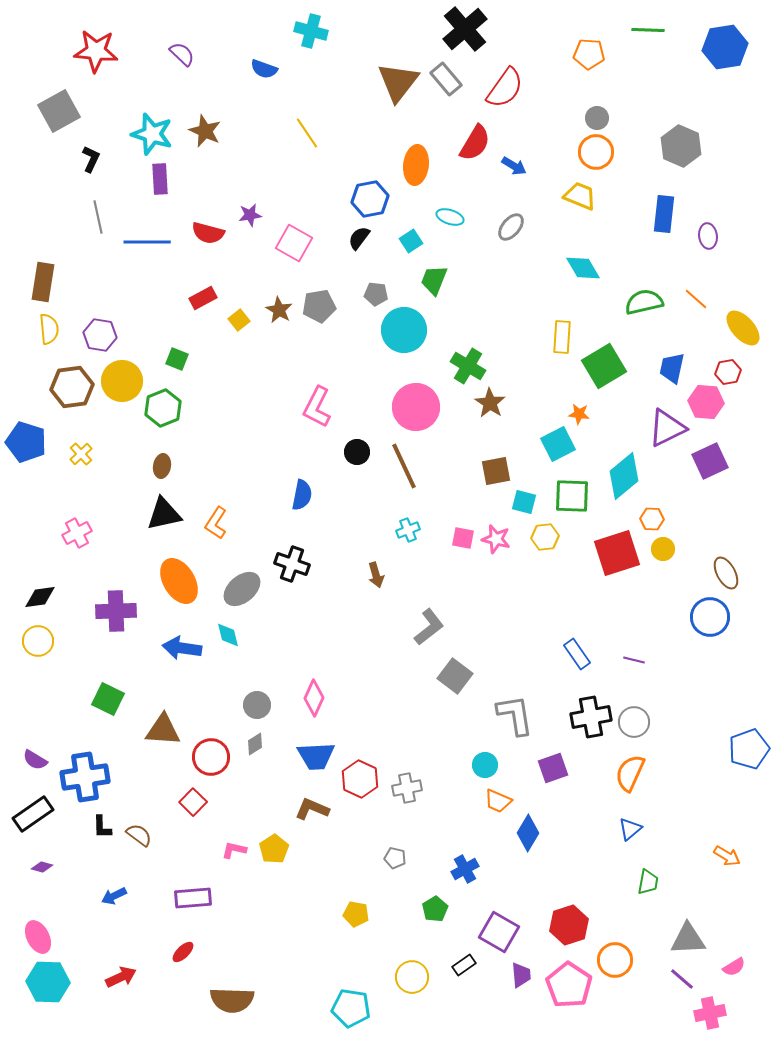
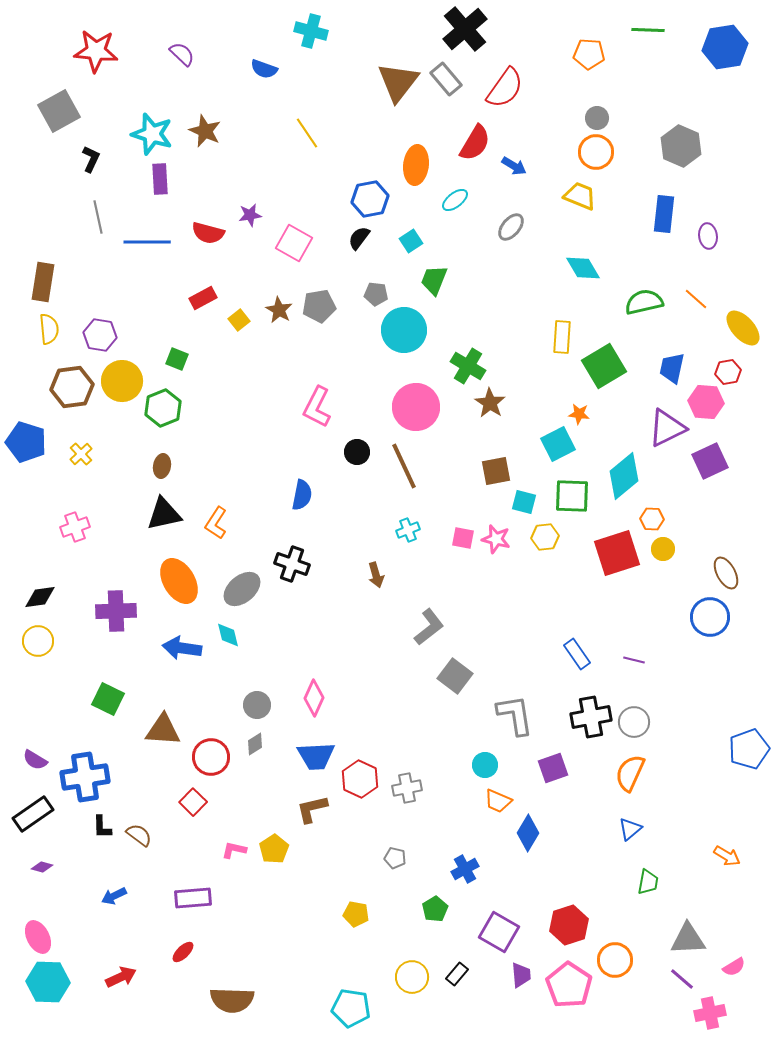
cyan ellipse at (450, 217): moved 5 px right, 17 px up; rotated 56 degrees counterclockwise
pink cross at (77, 533): moved 2 px left, 6 px up; rotated 8 degrees clockwise
brown L-shape at (312, 809): rotated 36 degrees counterclockwise
black rectangle at (464, 965): moved 7 px left, 9 px down; rotated 15 degrees counterclockwise
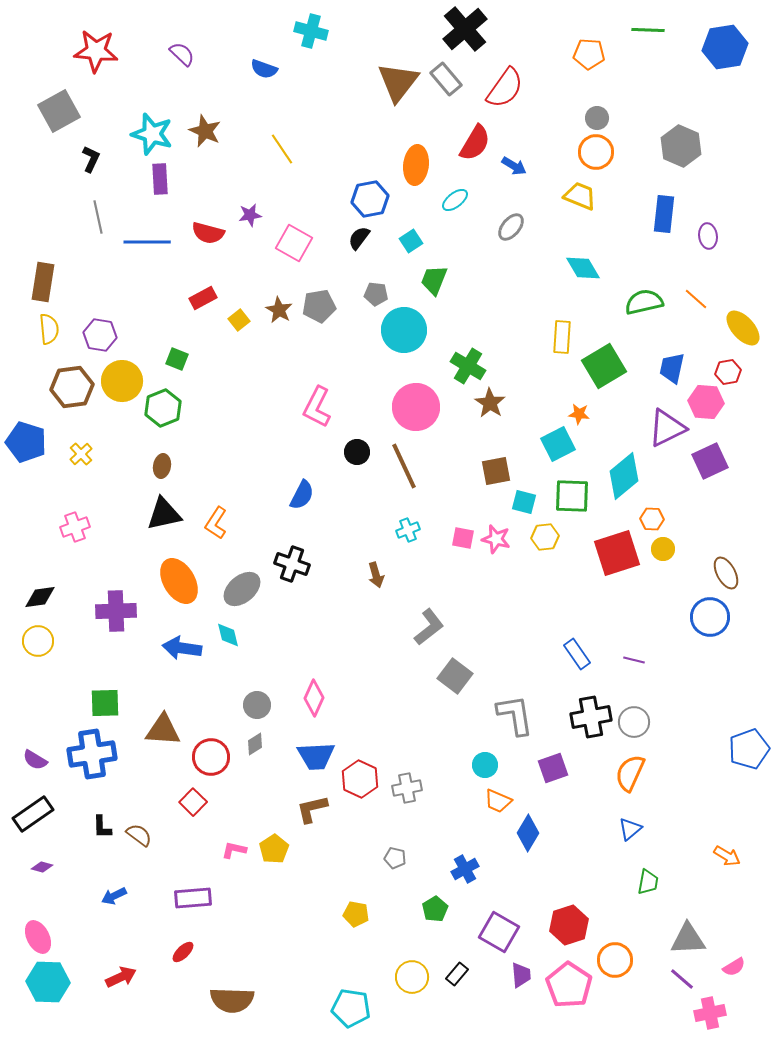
yellow line at (307, 133): moved 25 px left, 16 px down
blue semicircle at (302, 495): rotated 16 degrees clockwise
green square at (108, 699): moved 3 px left, 4 px down; rotated 28 degrees counterclockwise
blue cross at (85, 777): moved 7 px right, 23 px up
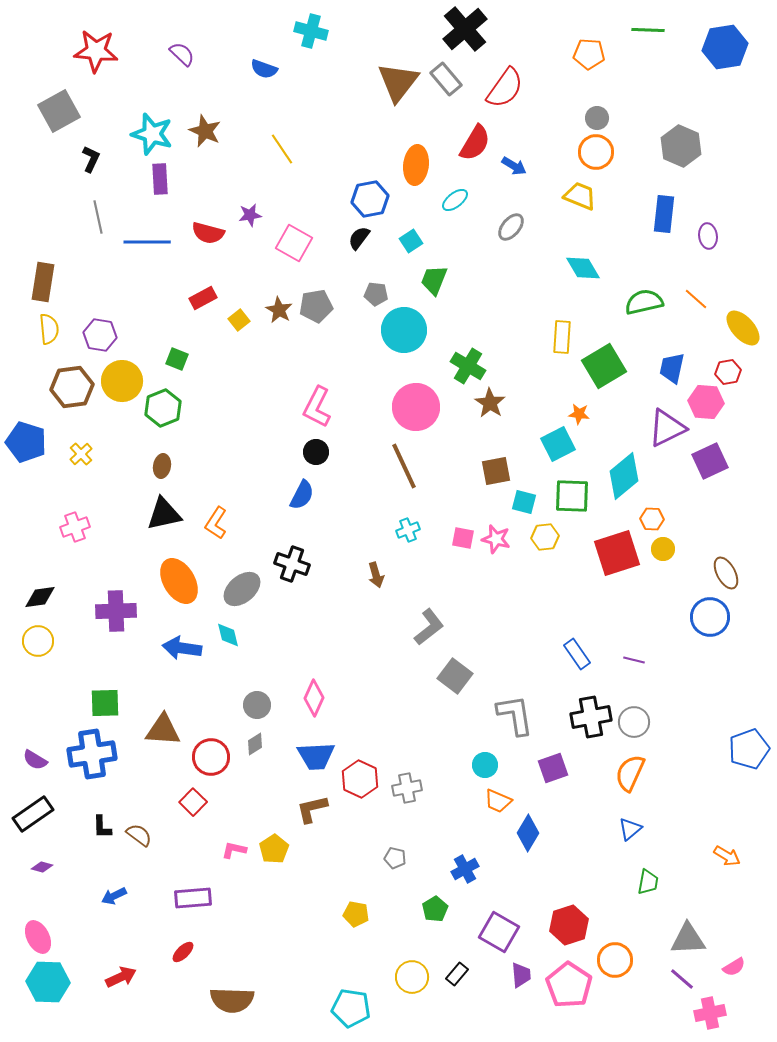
gray pentagon at (319, 306): moved 3 px left
black circle at (357, 452): moved 41 px left
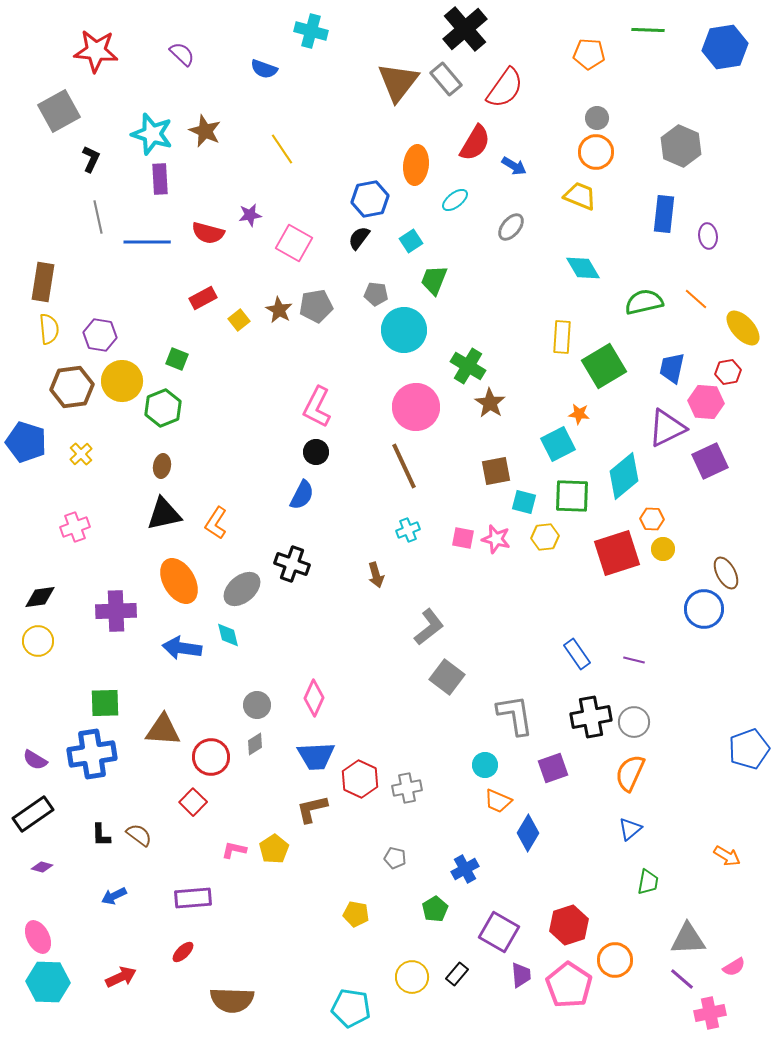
blue circle at (710, 617): moved 6 px left, 8 px up
gray square at (455, 676): moved 8 px left, 1 px down
black L-shape at (102, 827): moved 1 px left, 8 px down
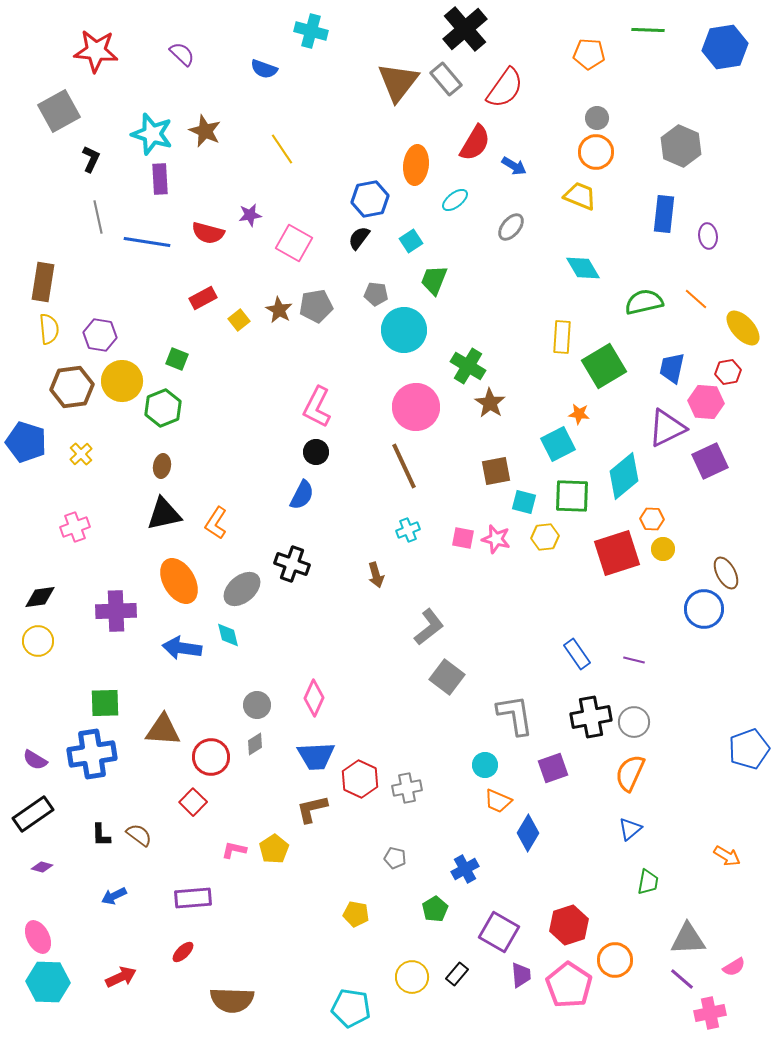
blue line at (147, 242): rotated 9 degrees clockwise
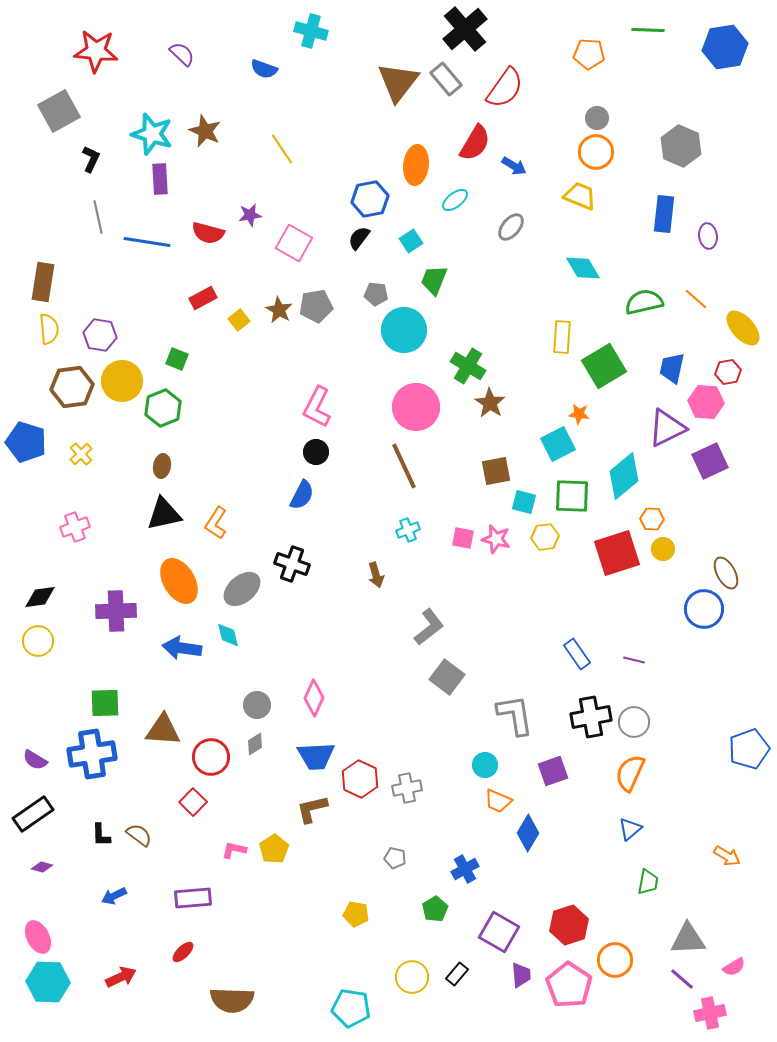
purple square at (553, 768): moved 3 px down
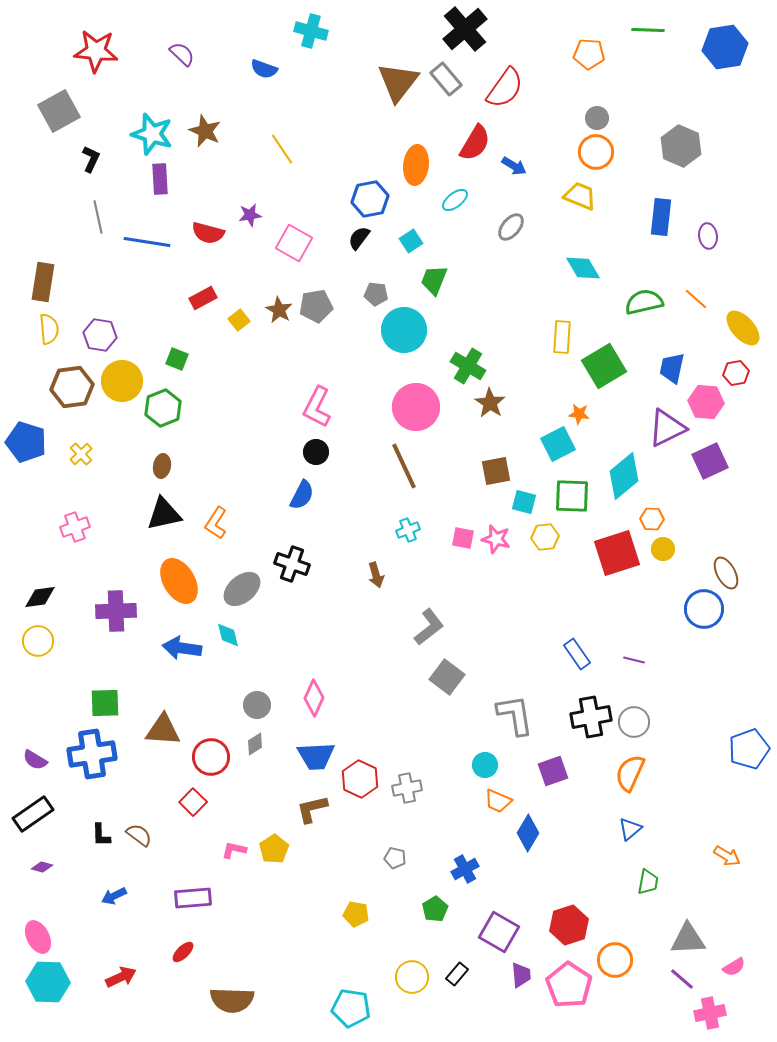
blue rectangle at (664, 214): moved 3 px left, 3 px down
red hexagon at (728, 372): moved 8 px right, 1 px down
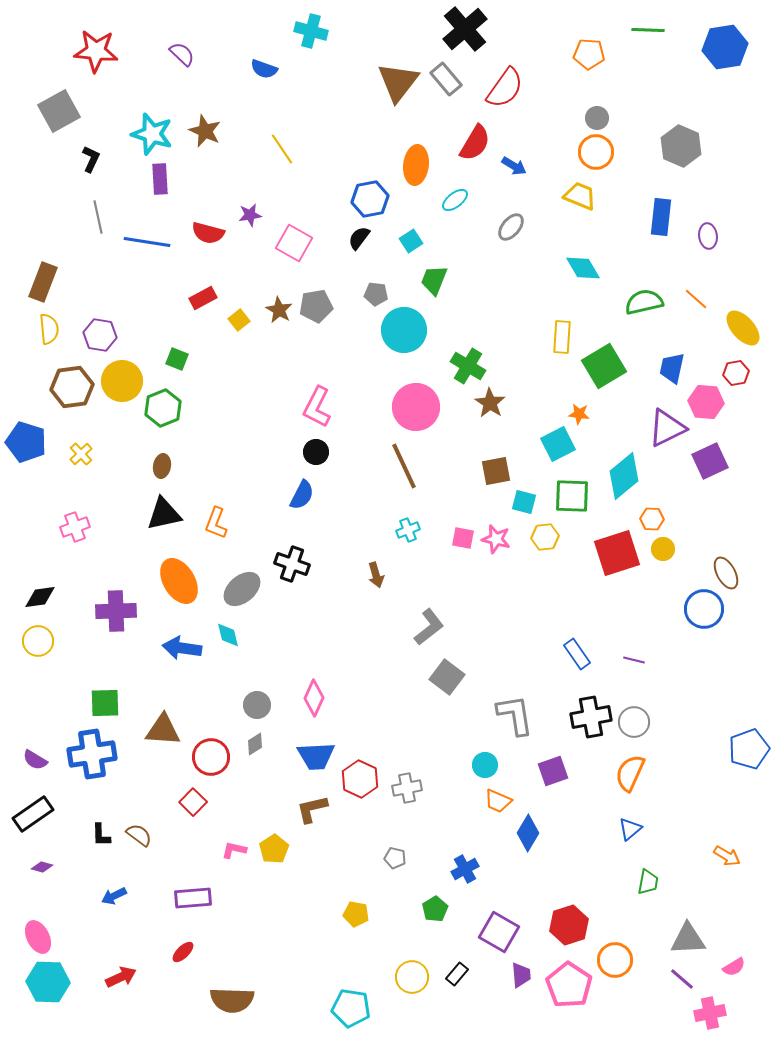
brown rectangle at (43, 282): rotated 12 degrees clockwise
orange L-shape at (216, 523): rotated 12 degrees counterclockwise
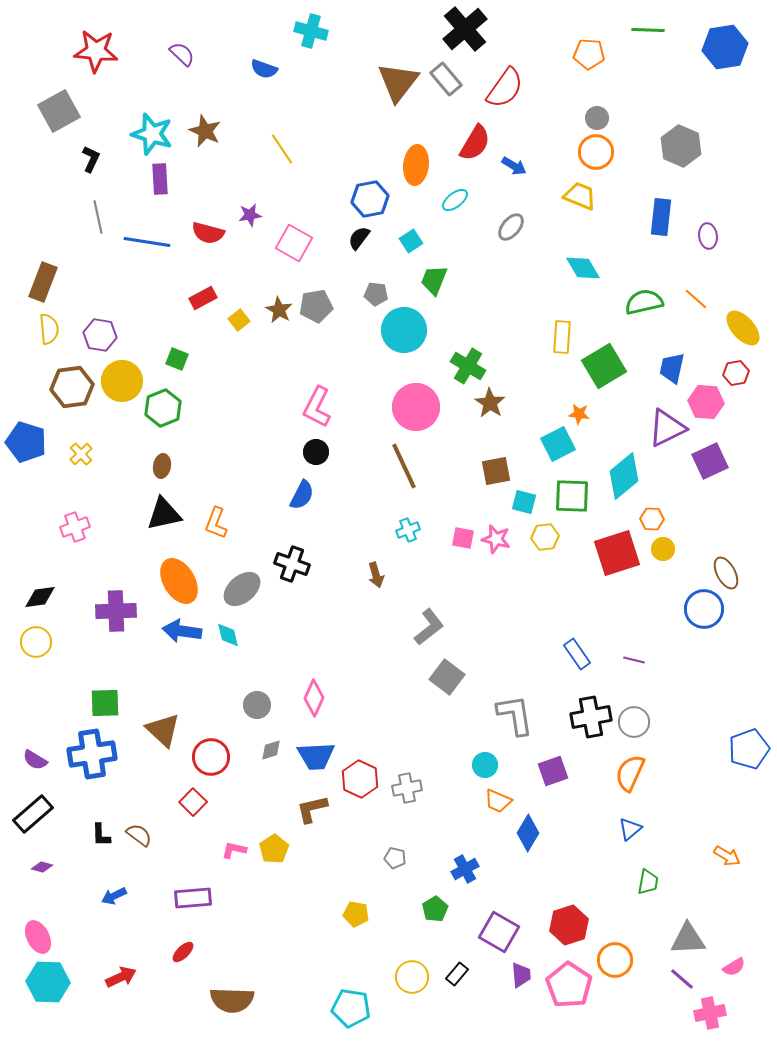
yellow circle at (38, 641): moved 2 px left, 1 px down
blue arrow at (182, 648): moved 17 px up
brown triangle at (163, 730): rotated 39 degrees clockwise
gray diamond at (255, 744): moved 16 px right, 6 px down; rotated 15 degrees clockwise
black rectangle at (33, 814): rotated 6 degrees counterclockwise
